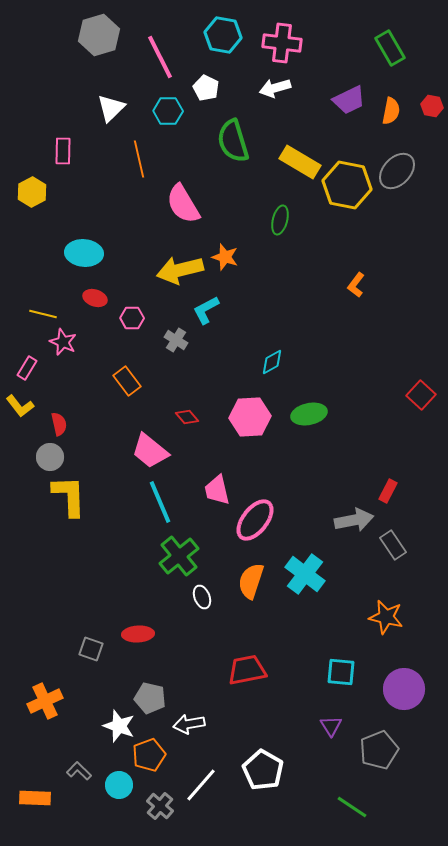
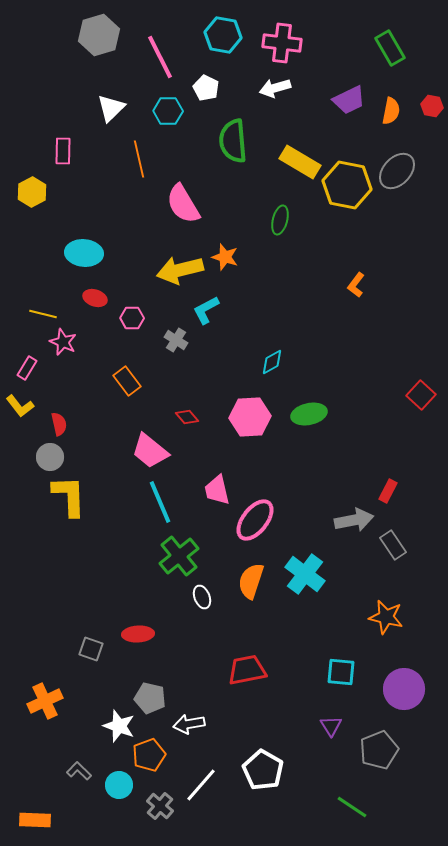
green semicircle at (233, 141): rotated 12 degrees clockwise
orange rectangle at (35, 798): moved 22 px down
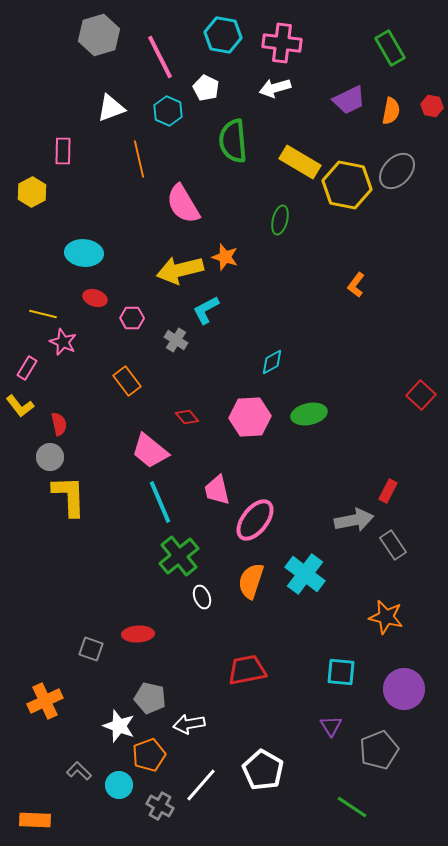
white triangle at (111, 108): rotated 24 degrees clockwise
cyan hexagon at (168, 111): rotated 24 degrees clockwise
gray cross at (160, 806): rotated 12 degrees counterclockwise
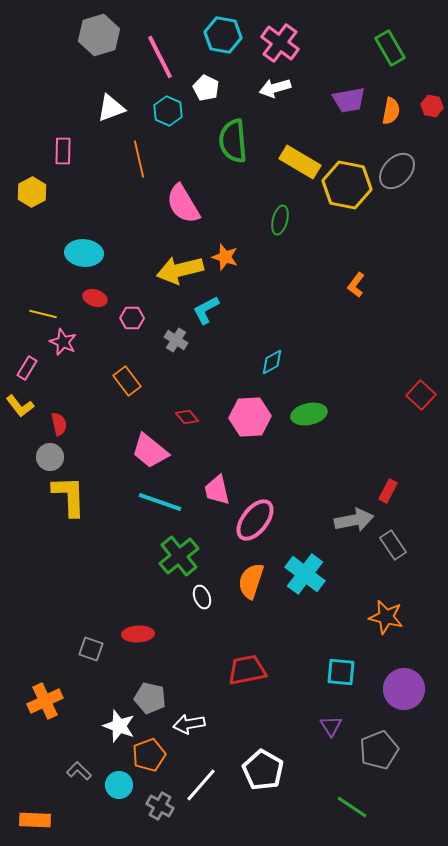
pink cross at (282, 43): moved 2 px left; rotated 30 degrees clockwise
purple trapezoid at (349, 100): rotated 16 degrees clockwise
cyan line at (160, 502): rotated 48 degrees counterclockwise
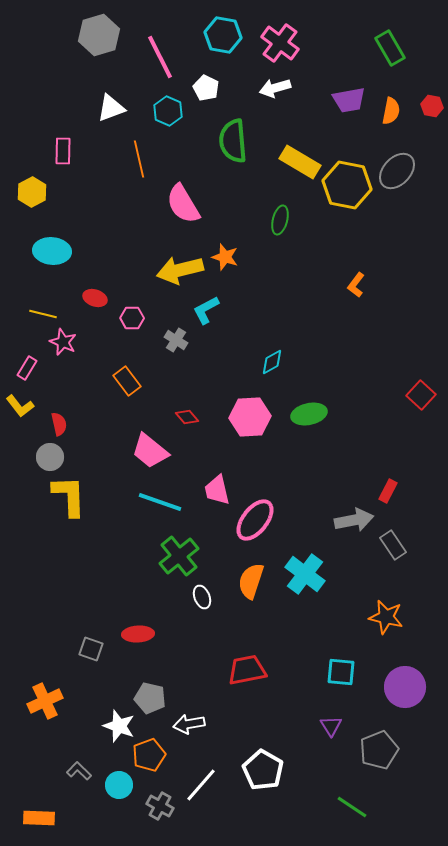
cyan ellipse at (84, 253): moved 32 px left, 2 px up
purple circle at (404, 689): moved 1 px right, 2 px up
orange rectangle at (35, 820): moved 4 px right, 2 px up
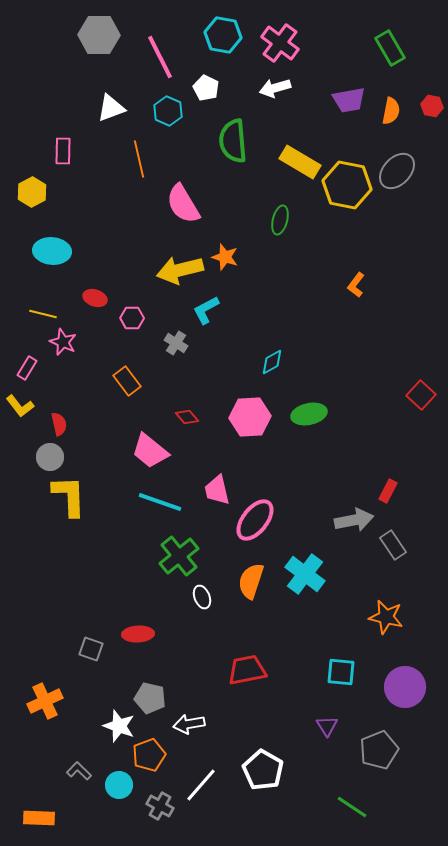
gray hexagon at (99, 35): rotated 18 degrees clockwise
gray cross at (176, 340): moved 3 px down
purple triangle at (331, 726): moved 4 px left
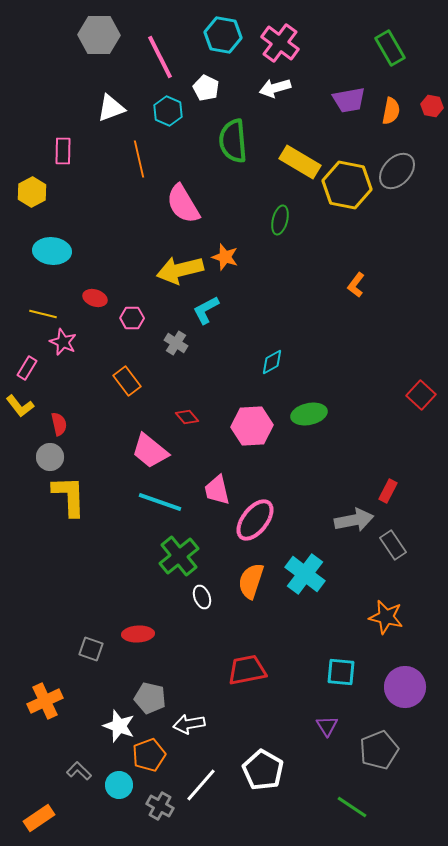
pink hexagon at (250, 417): moved 2 px right, 9 px down
orange rectangle at (39, 818): rotated 36 degrees counterclockwise
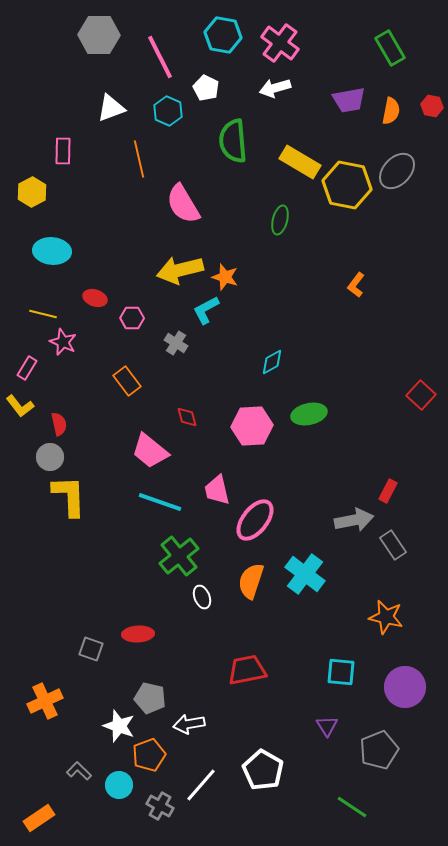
orange star at (225, 257): moved 20 px down
red diamond at (187, 417): rotated 25 degrees clockwise
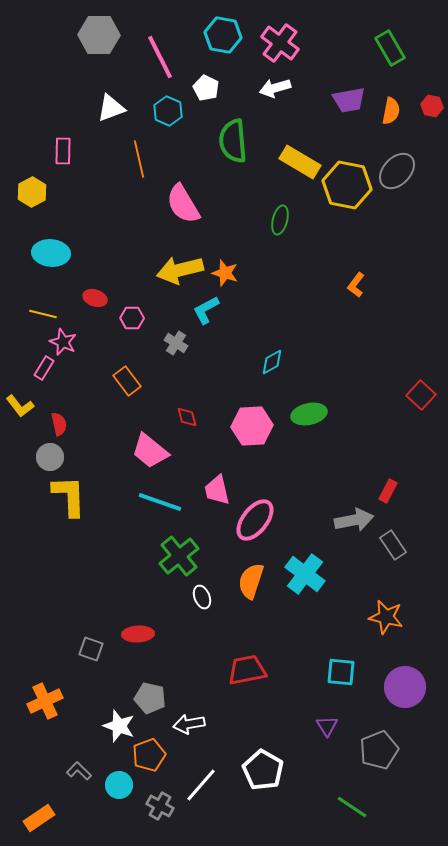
cyan ellipse at (52, 251): moved 1 px left, 2 px down
orange star at (225, 277): moved 4 px up
pink rectangle at (27, 368): moved 17 px right
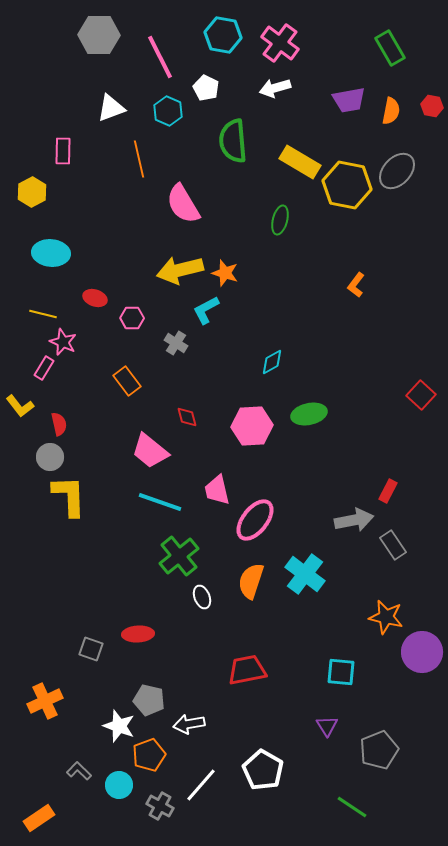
purple circle at (405, 687): moved 17 px right, 35 px up
gray pentagon at (150, 698): moved 1 px left, 2 px down
